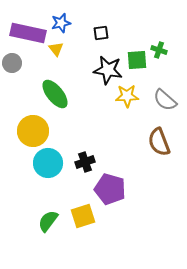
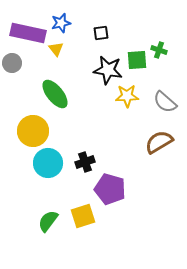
gray semicircle: moved 2 px down
brown semicircle: rotated 80 degrees clockwise
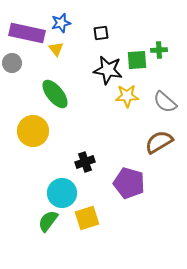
purple rectangle: moved 1 px left
green cross: rotated 21 degrees counterclockwise
cyan circle: moved 14 px right, 30 px down
purple pentagon: moved 19 px right, 6 px up
yellow square: moved 4 px right, 2 px down
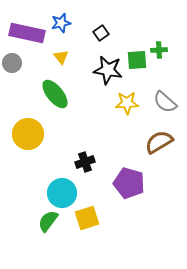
black square: rotated 28 degrees counterclockwise
yellow triangle: moved 5 px right, 8 px down
yellow star: moved 7 px down
yellow circle: moved 5 px left, 3 px down
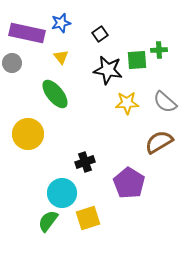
black square: moved 1 px left, 1 px down
purple pentagon: rotated 16 degrees clockwise
yellow square: moved 1 px right
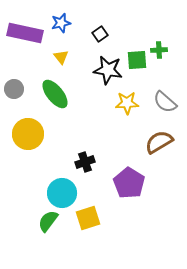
purple rectangle: moved 2 px left
gray circle: moved 2 px right, 26 px down
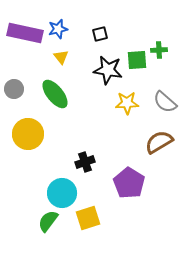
blue star: moved 3 px left, 6 px down
black square: rotated 21 degrees clockwise
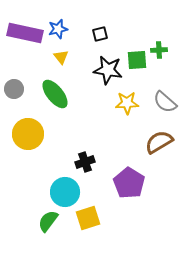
cyan circle: moved 3 px right, 1 px up
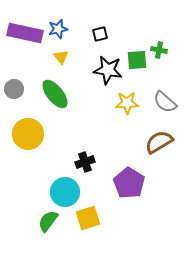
green cross: rotated 14 degrees clockwise
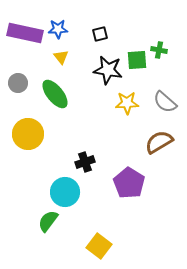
blue star: rotated 12 degrees clockwise
gray circle: moved 4 px right, 6 px up
yellow square: moved 11 px right, 28 px down; rotated 35 degrees counterclockwise
